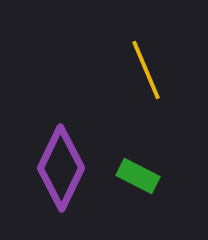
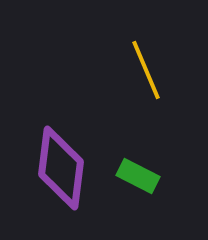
purple diamond: rotated 18 degrees counterclockwise
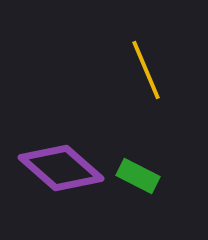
purple diamond: rotated 56 degrees counterclockwise
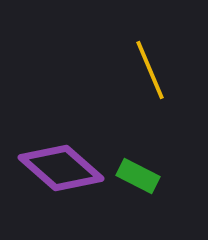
yellow line: moved 4 px right
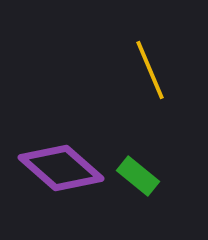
green rectangle: rotated 12 degrees clockwise
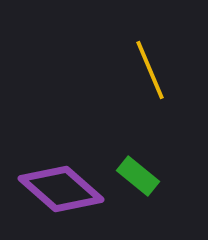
purple diamond: moved 21 px down
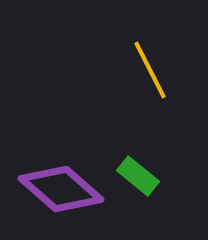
yellow line: rotated 4 degrees counterclockwise
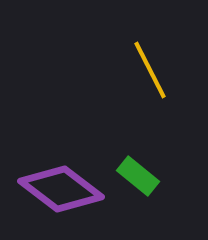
purple diamond: rotated 4 degrees counterclockwise
